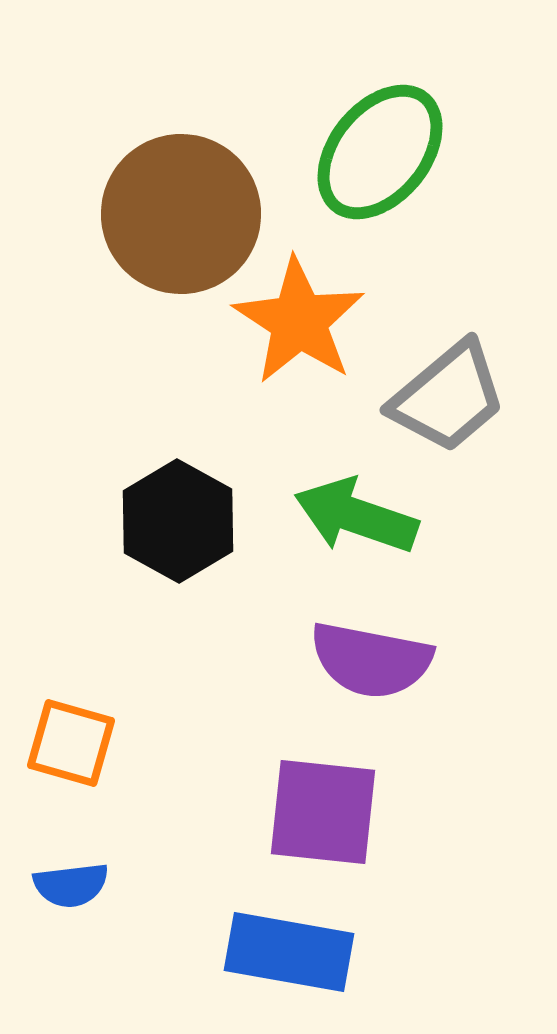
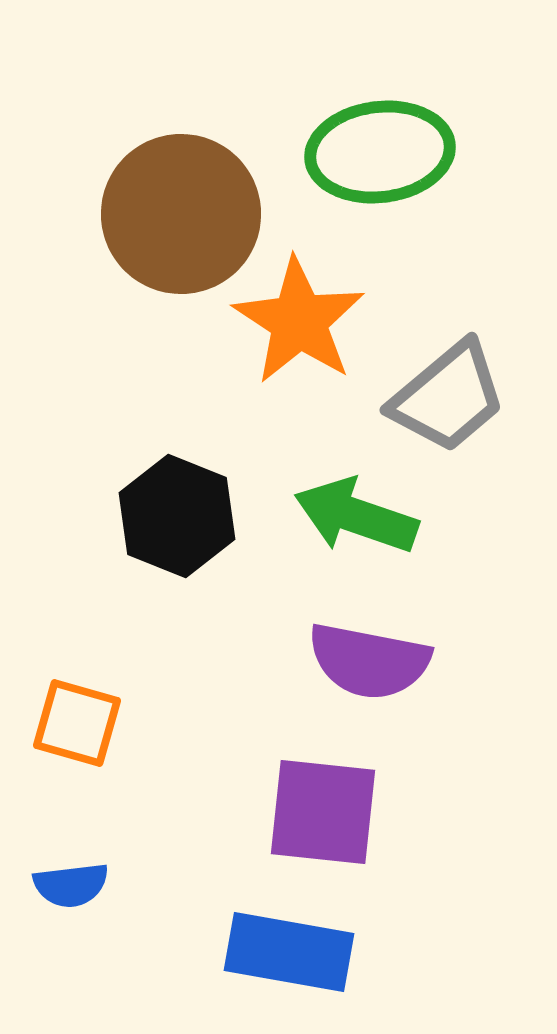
green ellipse: rotated 44 degrees clockwise
black hexagon: moved 1 px left, 5 px up; rotated 7 degrees counterclockwise
purple semicircle: moved 2 px left, 1 px down
orange square: moved 6 px right, 20 px up
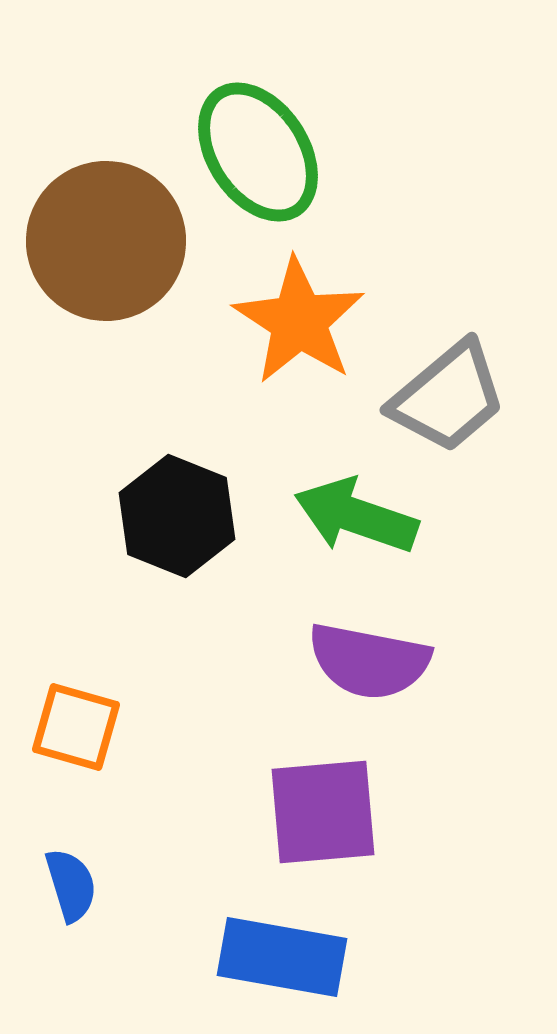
green ellipse: moved 122 px left; rotated 64 degrees clockwise
brown circle: moved 75 px left, 27 px down
orange square: moved 1 px left, 4 px down
purple square: rotated 11 degrees counterclockwise
blue semicircle: rotated 100 degrees counterclockwise
blue rectangle: moved 7 px left, 5 px down
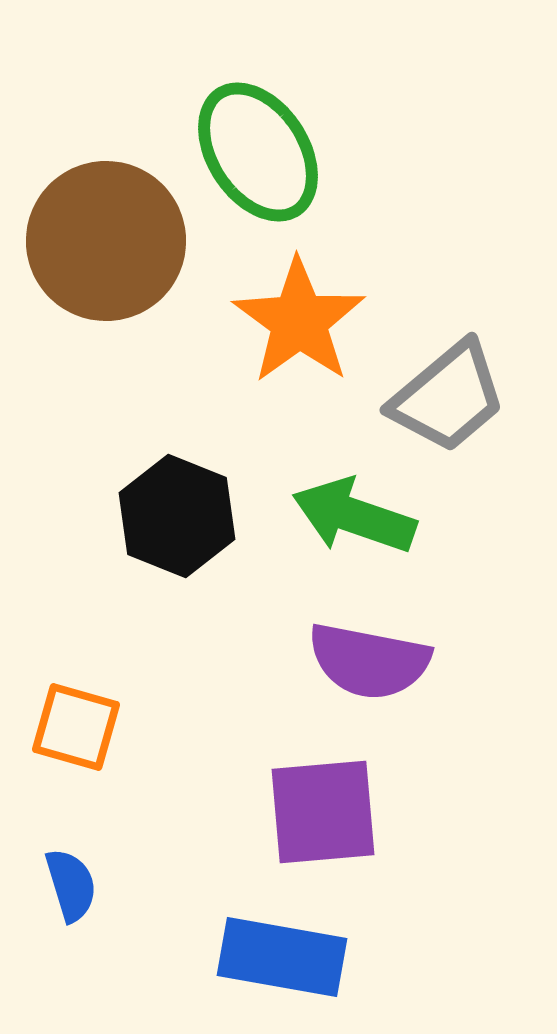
orange star: rotated 3 degrees clockwise
green arrow: moved 2 px left
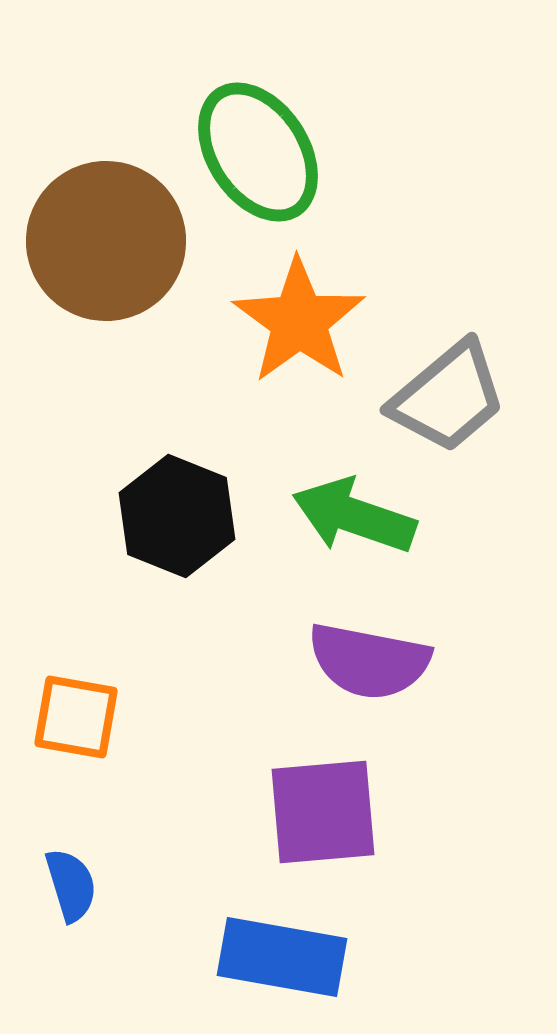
orange square: moved 10 px up; rotated 6 degrees counterclockwise
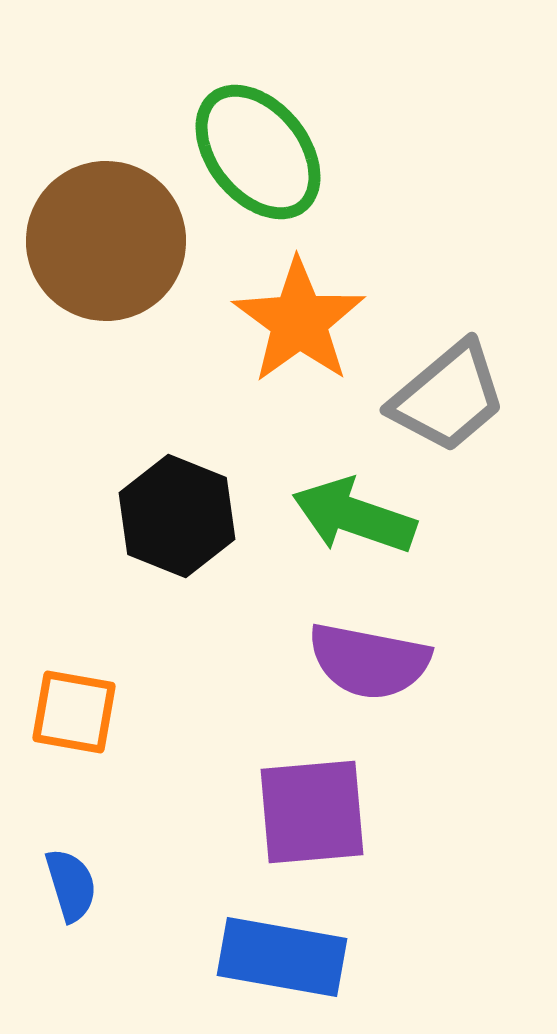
green ellipse: rotated 6 degrees counterclockwise
orange square: moved 2 px left, 5 px up
purple square: moved 11 px left
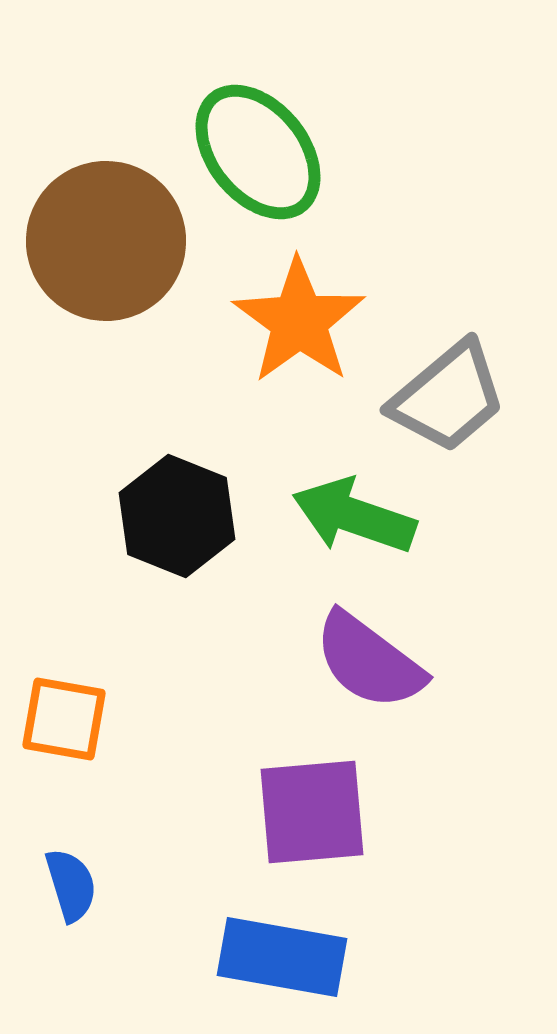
purple semicircle: rotated 26 degrees clockwise
orange square: moved 10 px left, 7 px down
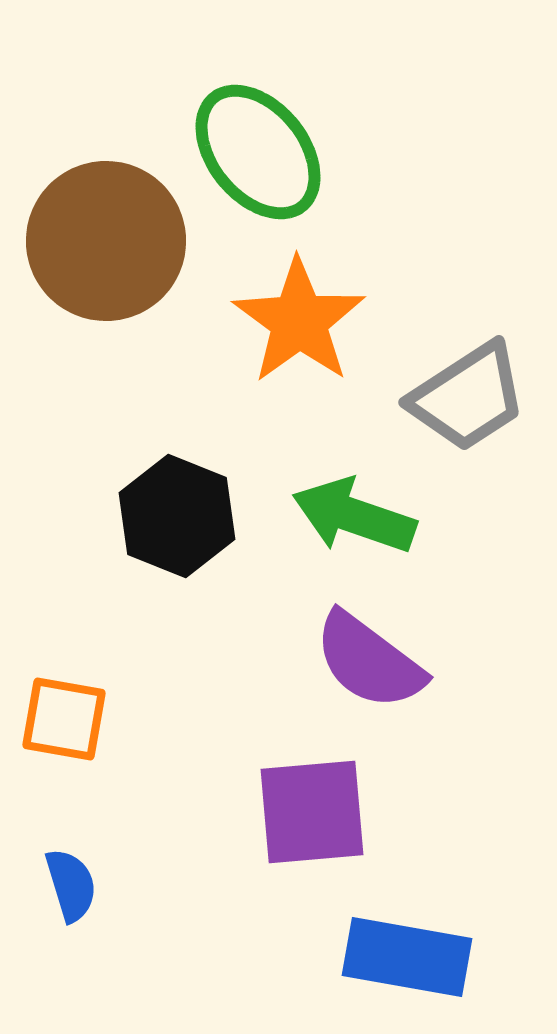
gray trapezoid: moved 20 px right; rotated 7 degrees clockwise
blue rectangle: moved 125 px right
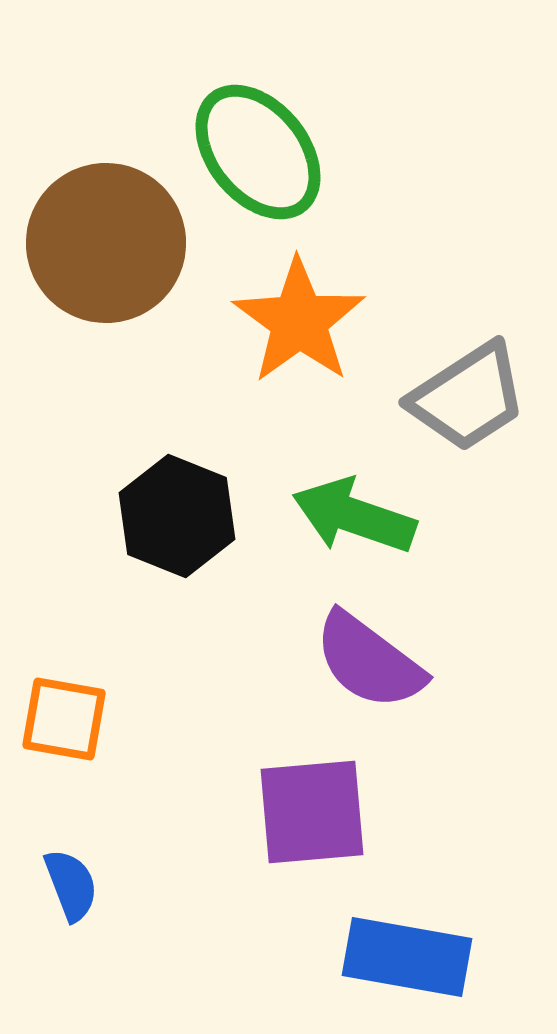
brown circle: moved 2 px down
blue semicircle: rotated 4 degrees counterclockwise
